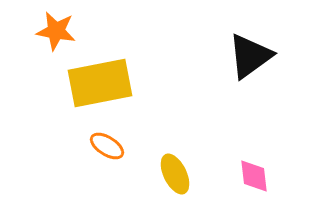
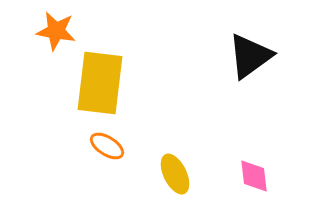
yellow rectangle: rotated 72 degrees counterclockwise
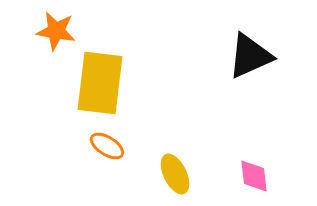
black triangle: rotated 12 degrees clockwise
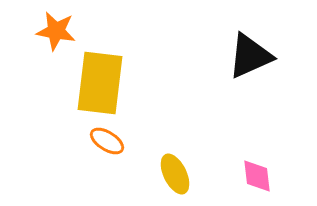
orange ellipse: moved 5 px up
pink diamond: moved 3 px right
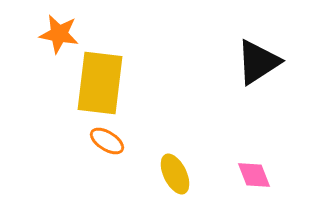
orange star: moved 3 px right, 3 px down
black triangle: moved 8 px right, 6 px down; rotated 9 degrees counterclockwise
pink diamond: moved 3 px left, 1 px up; rotated 15 degrees counterclockwise
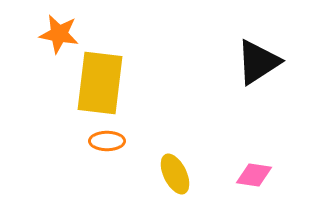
orange ellipse: rotated 32 degrees counterclockwise
pink diamond: rotated 60 degrees counterclockwise
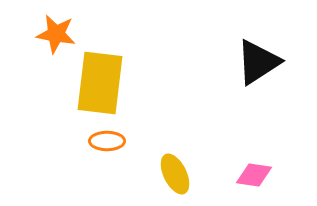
orange star: moved 3 px left
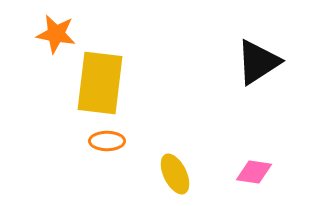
pink diamond: moved 3 px up
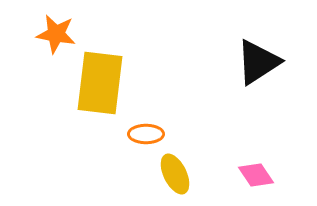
orange ellipse: moved 39 px right, 7 px up
pink diamond: moved 2 px right, 3 px down; rotated 48 degrees clockwise
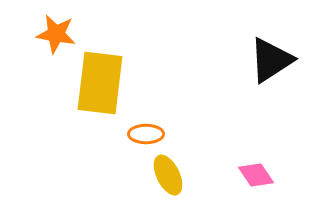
black triangle: moved 13 px right, 2 px up
yellow ellipse: moved 7 px left, 1 px down
